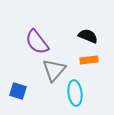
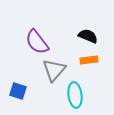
cyan ellipse: moved 2 px down
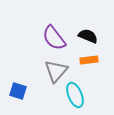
purple semicircle: moved 17 px right, 4 px up
gray triangle: moved 2 px right, 1 px down
cyan ellipse: rotated 15 degrees counterclockwise
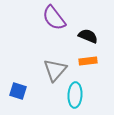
purple semicircle: moved 20 px up
orange rectangle: moved 1 px left, 1 px down
gray triangle: moved 1 px left, 1 px up
cyan ellipse: rotated 25 degrees clockwise
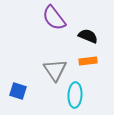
gray triangle: rotated 15 degrees counterclockwise
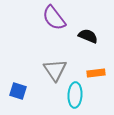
orange rectangle: moved 8 px right, 12 px down
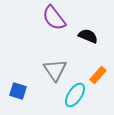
orange rectangle: moved 2 px right, 2 px down; rotated 42 degrees counterclockwise
cyan ellipse: rotated 30 degrees clockwise
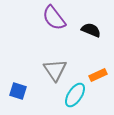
black semicircle: moved 3 px right, 6 px up
orange rectangle: rotated 24 degrees clockwise
